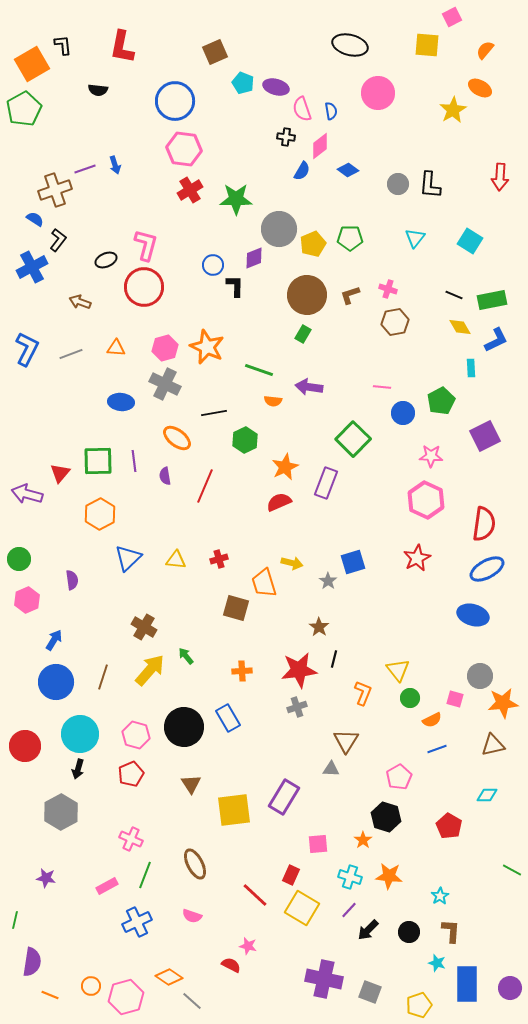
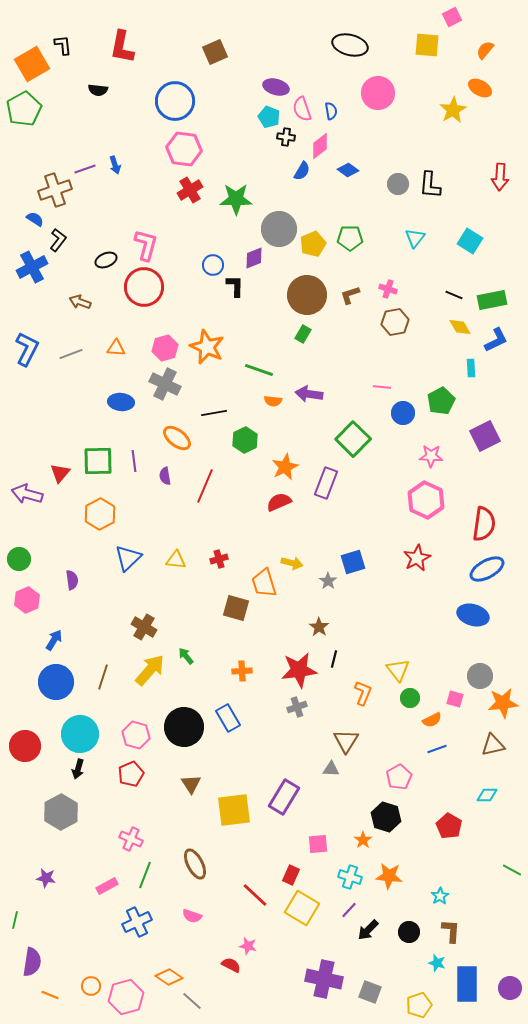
cyan pentagon at (243, 83): moved 26 px right, 34 px down
purple arrow at (309, 387): moved 7 px down
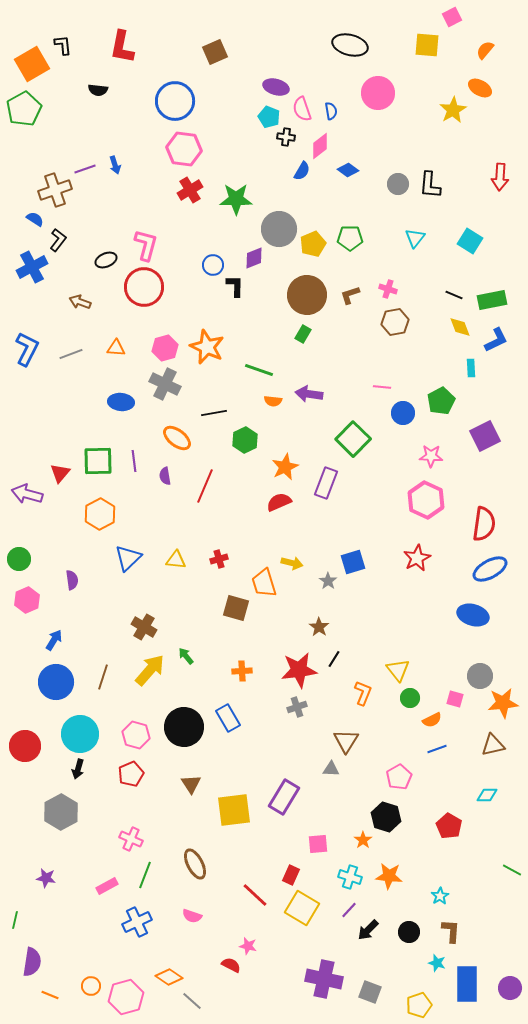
yellow diamond at (460, 327): rotated 10 degrees clockwise
blue ellipse at (487, 569): moved 3 px right
black line at (334, 659): rotated 18 degrees clockwise
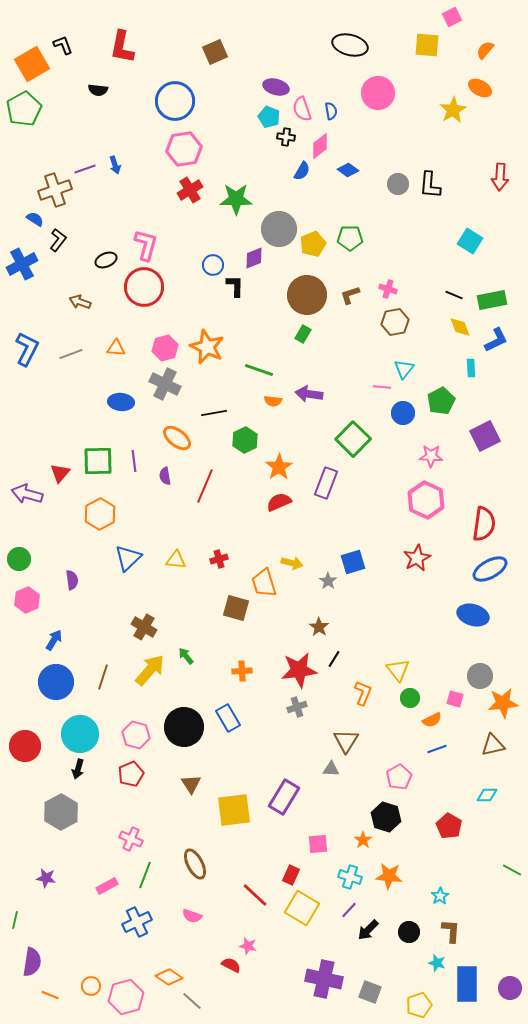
black L-shape at (63, 45): rotated 15 degrees counterclockwise
pink hexagon at (184, 149): rotated 16 degrees counterclockwise
cyan triangle at (415, 238): moved 11 px left, 131 px down
blue cross at (32, 267): moved 10 px left, 3 px up
orange star at (285, 467): moved 6 px left; rotated 8 degrees counterclockwise
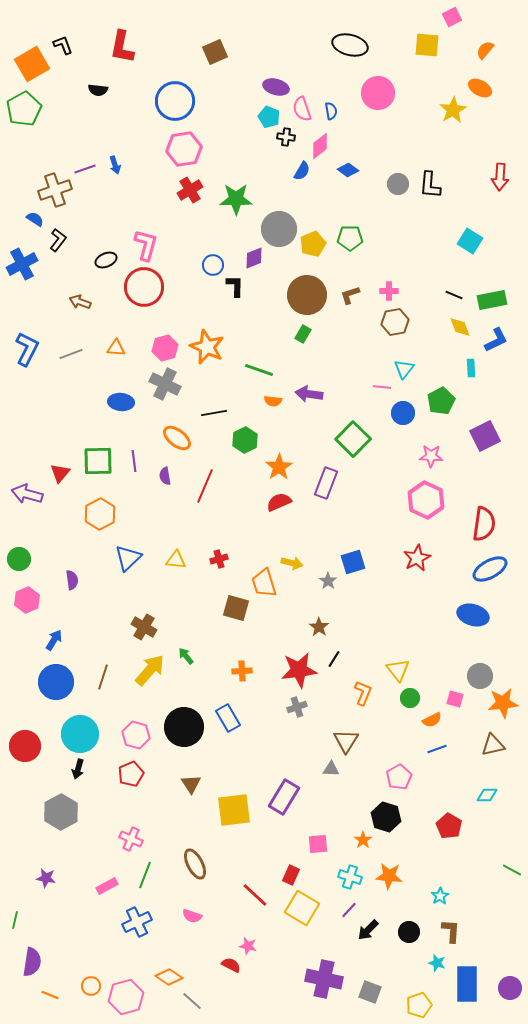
pink cross at (388, 289): moved 1 px right, 2 px down; rotated 18 degrees counterclockwise
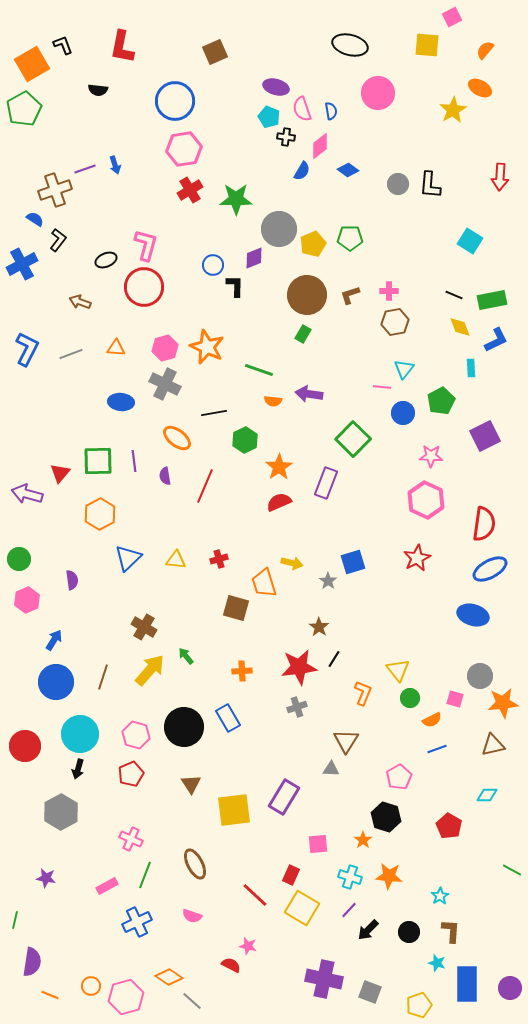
red star at (299, 670): moved 3 px up
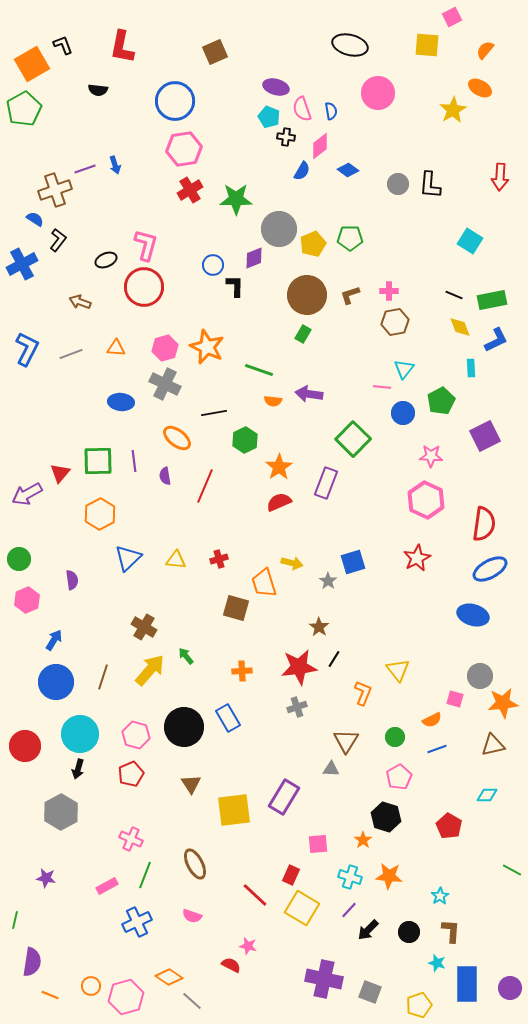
purple arrow at (27, 494): rotated 44 degrees counterclockwise
green circle at (410, 698): moved 15 px left, 39 px down
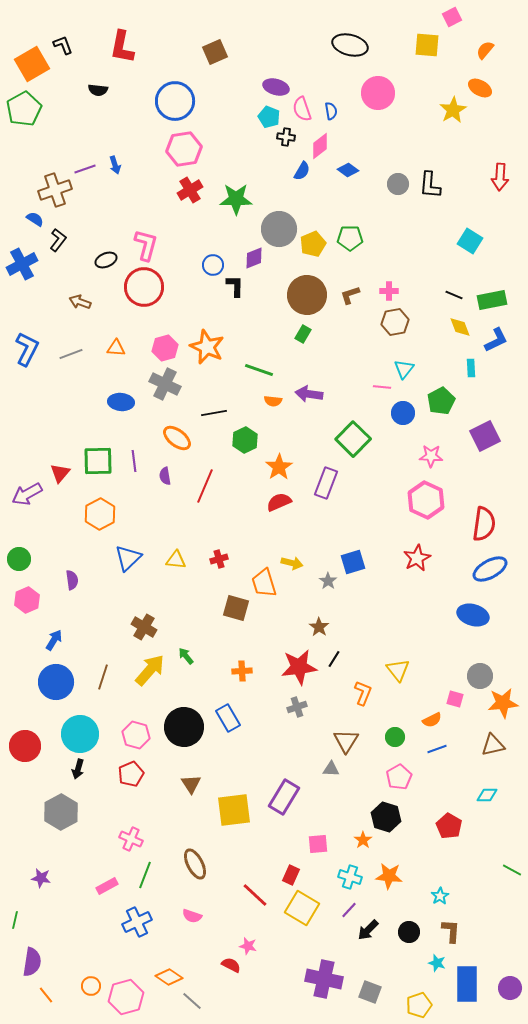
purple star at (46, 878): moved 5 px left
orange line at (50, 995): moved 4 px left; rotated 30 degrees clockwise
